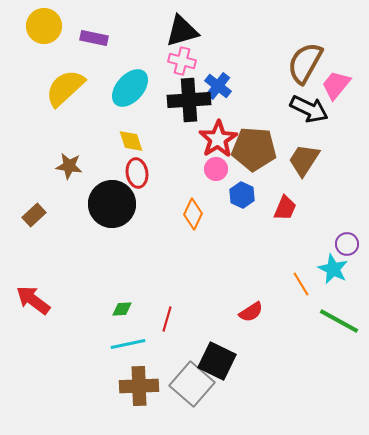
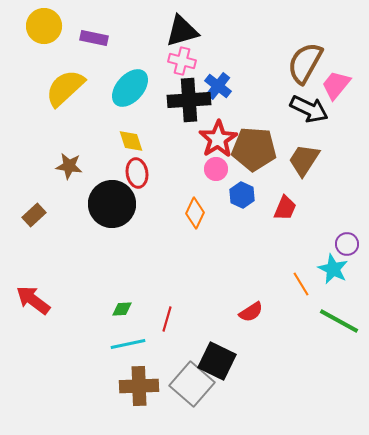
orange diamond: moved 2 px right, 1 px up
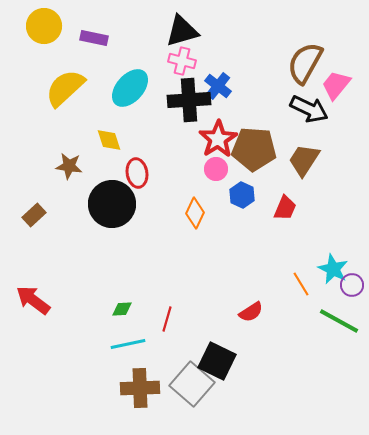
yellow diamond: moved 22 px left, 1 px up
purple circle: moved 5 px right, 41 px down
brown cross: moved 1 px right, 2 px down
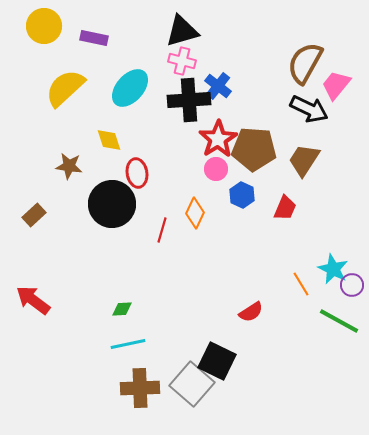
red line: moved 5 px left, 89 px up
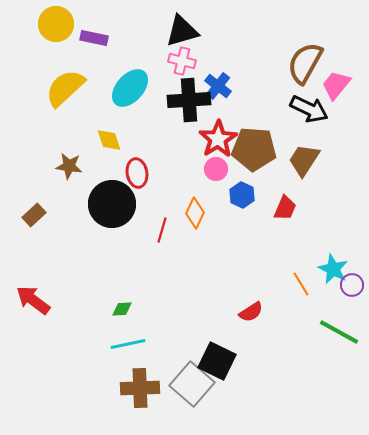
yellow circle: moved 12 px right, 2 px up
green line: moved 11 px down
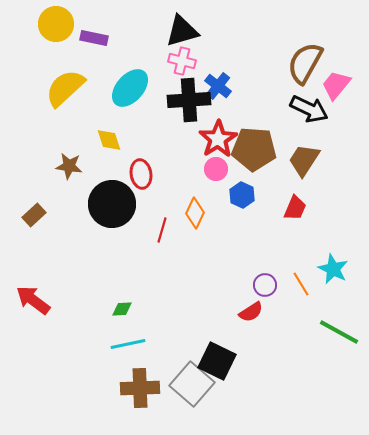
red ellipse: moved 4 px right, 1 px down
red trapezoid: moved 10 px right
purple circle: moved 87 px left
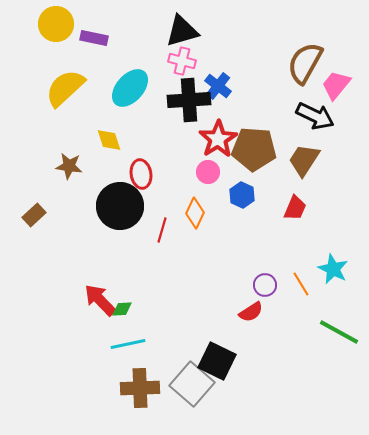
black arrow: moved 6 px right, 7 px down
pink circle: moved 8 px left, 3 px down
black circle: moved 8 px right, 2 px down
red arrow: moved 67 px right; rotated 9 degrees clockwise
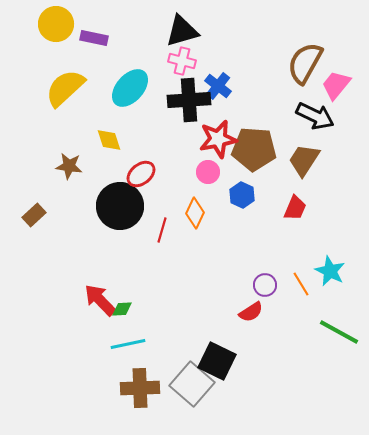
red star: rotated 21 degrees clockwise
red ellipse: rotated 60 degrees clockwise
cyan star: moved 3 px left, 2 px down
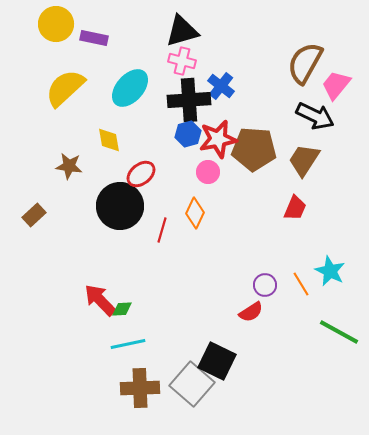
blue cross: moved 3 px right
yellow diamond: rotated 8 degrees clockwise
blue hexagon: moved 54 px left, 61 px up; rotated 20 degrees clockwise
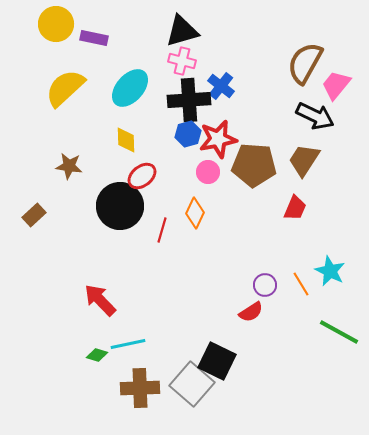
yellow diamond: moved 17 px right; rotated 8 degrees clockwise
brown pentagon: moved 16 px down
red ellipse: moved 1 px right, 2 px down
green diamond: moved 25 px left, 46 px down; rotated 20 degrees clockwise
